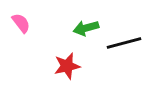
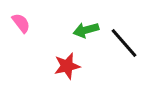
green arrow: moved 2 px down
black line: rotated 64 degrees clockwise
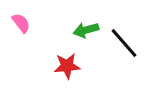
red star: rotated 8 degrees clockwise
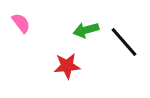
black line: moved 1 px up
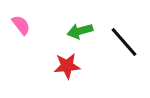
pink semicircle: moved 2 px down
green arrow: moved 6 px left, 1 px down
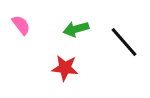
green arrow: moved 4 px left, 2 px up
red star: moved 2 px left, 2 px down; rotated 12 degrees clockwise
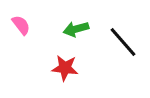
black line: moved 1 px left
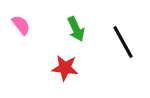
green arrow: rotated 100 degrees counterclockwise
black line: rotated 12 degrees clockwise
